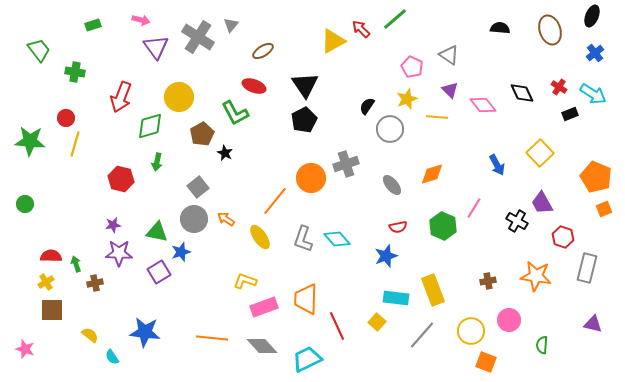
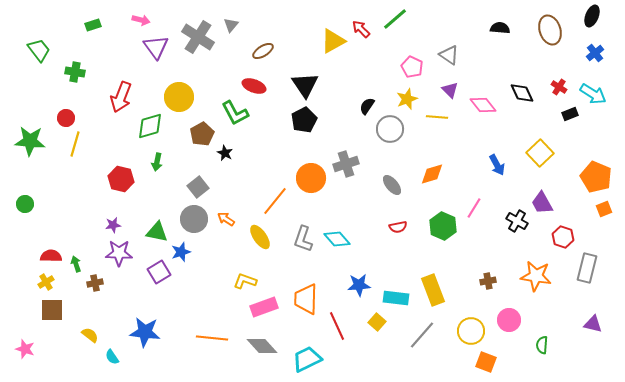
blue star at (386, 256): moved 27 px left, 29 px down; rotated 15 degrees clockwise
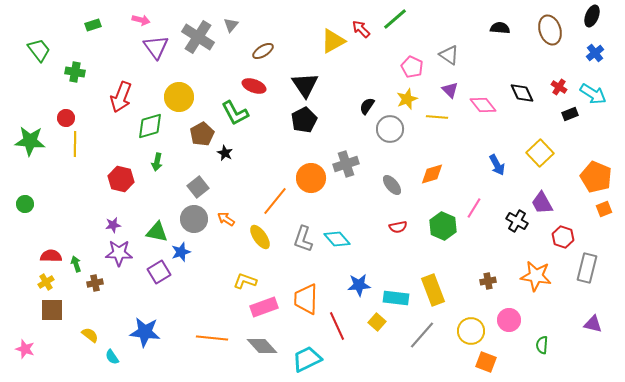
yellow line at (75, 144): rotated 15 degrees counterclockwise
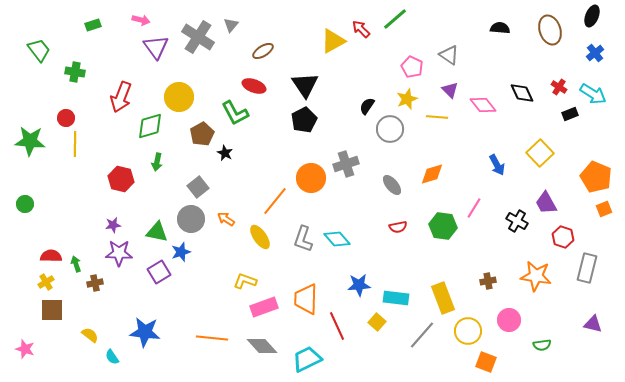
purple trapezoid at (542, 203): moved 4 px right
gray circle at (194, 219): moved 3 px left
green hexagon at (443, 226): rotated 16 degrees counterclockwise
yellow rectangle at (433, 290): moved 10 px right, 8 px down
yellow circle at (471, 331): moved 3 px left
green semicircle at (542, 345): rotated 102 degrees counterclockwise
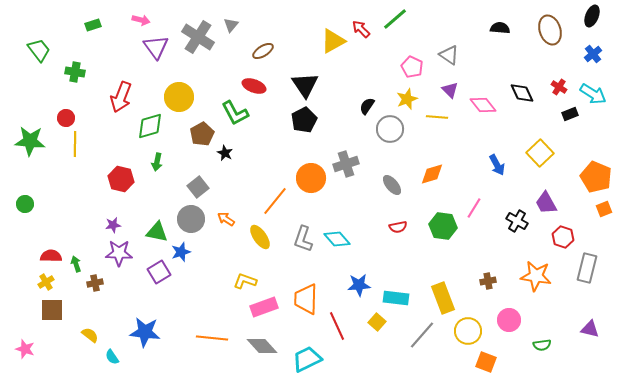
blue cross at (595, 53): moved 2 px left, 1 px down
purple triangle at (593, 324): moved 3 px left, 5 px down
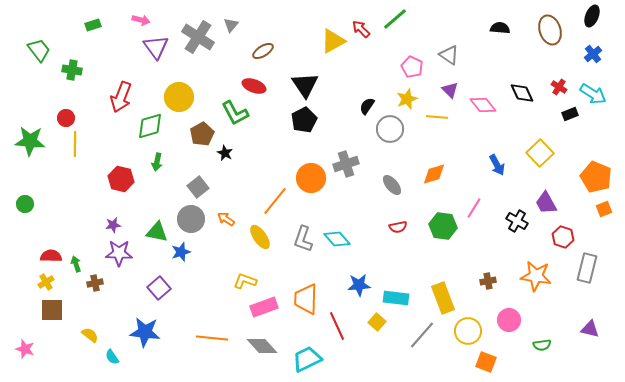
green cross at (75, 72): moved 3 px left, 2 px up
orange diamond at (432, 174): moved 2 px right
purple square at (159, 272): moved 16 px down; rotated 10 degrees counterclockwise
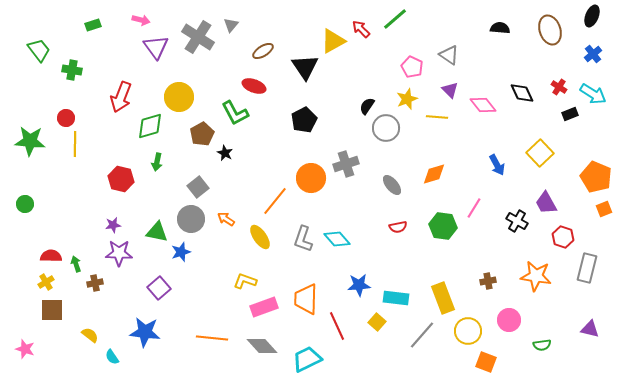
black triangle at (305, 85): moved 18 px up
gray circle at (390, 129): moved 4 px left, 1 px up
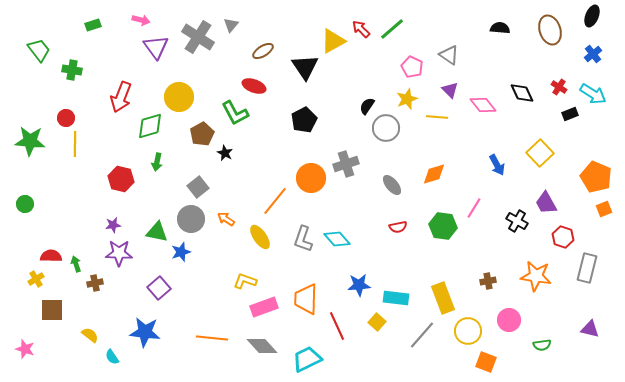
green line at (395, 19): moved 3 px left, 10 px down
yellow cross at (46, 282): moved 10 px left, 3 px up
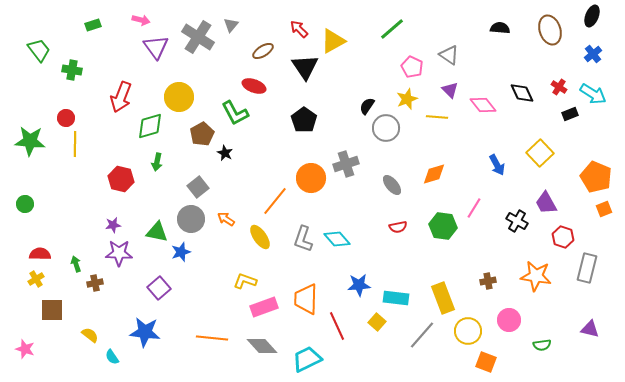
red arrow at (361, 29): moved 62 px left
black pentagon at (304, 120): rotated 10 degrees counterclockwise
red semicircle at (51, 256): moved 11 px left, 2 px up
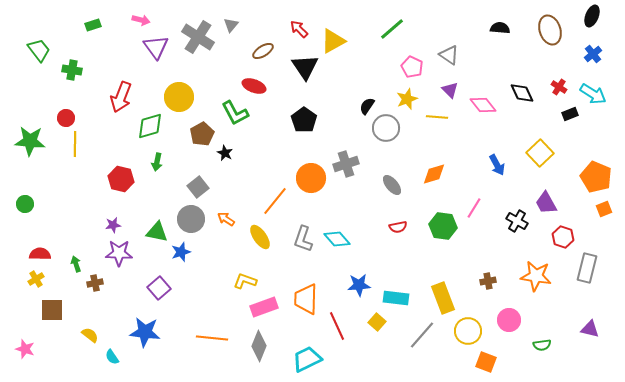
gray diamond at (262, 346): moved 3 px left; rotated 64 degrees clockwise
